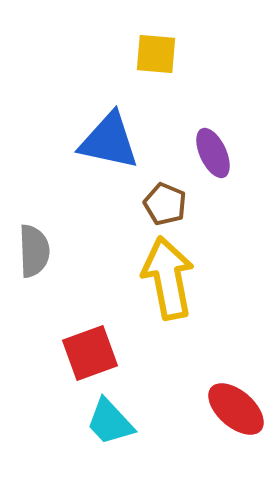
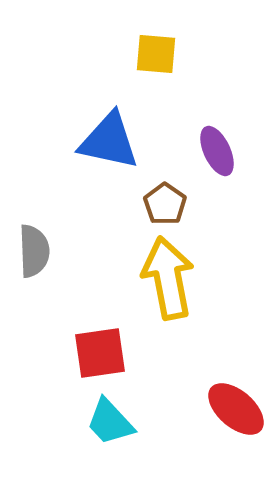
purple ellipse: moved 4 px right, 2 px up
brown pentagon: rotated 12 degrees clockwise
red square: moved 10 px right; rotated 12 degrees clockwise
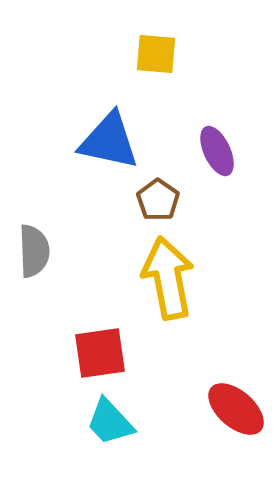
brown pentagon: moved 7 px left, 4 px up
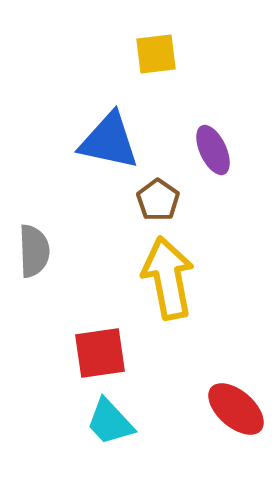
yellow square: rotated 12 degrees counterclockwise
purple ellipse: moved 4 px left, 1 px up
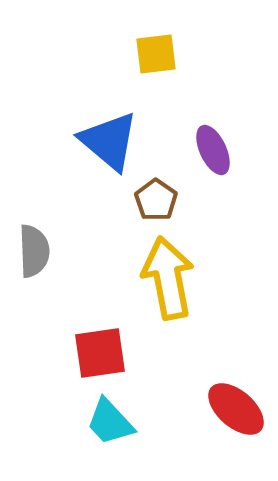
blue triangle: rotated 28 degrees clockwise
brown pentagon: moved 2 px left
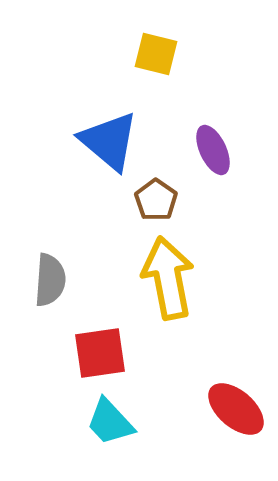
yellow square: rotated 21 degrees clockwise
gray semicircle: moved 16 px right, 29 px down; rotated 6 degrees clockwise
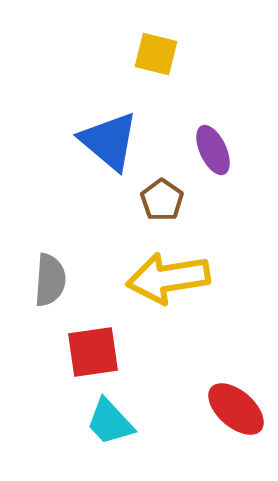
brown pentagon: moved 6 px right
yellow arrow: rotated 88 degrees counterclockwise
red square: moved 7 px left, 1 px up
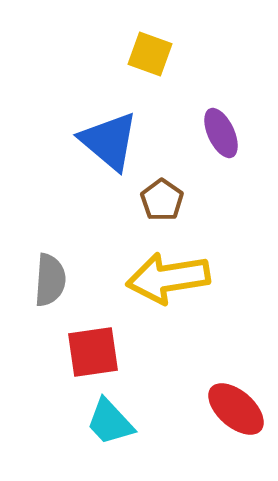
yellow square: moved 6 px left; rotated 6 degrees clockwise
purple ellipse: moved 8 px right, 17 px up
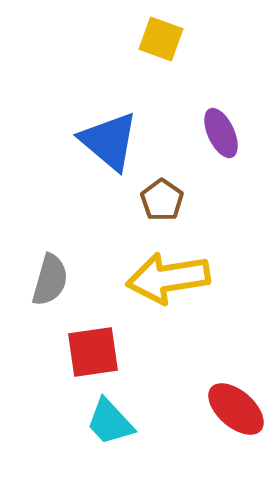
yellow square: moved 11 px right, 15 px up
gray semicircle: rotated 12 degrees clockwise
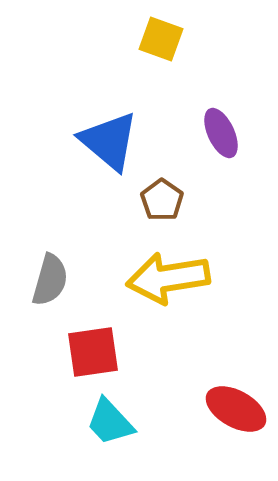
red ellipse: rotated 12 degrees counterclockwise
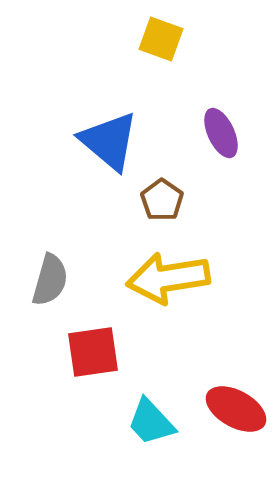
cyan trapezoid: moved 41 px right
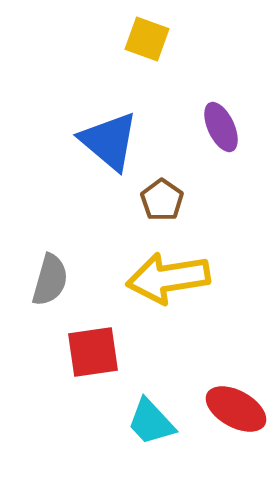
yellow square: moved 14 px left
purple ellipse: moved 6 px up
